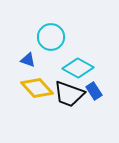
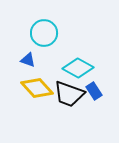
cyan circle: moved 7 px left, 4 px up
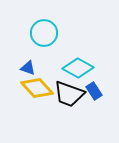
blue triangle: moved 8 px down
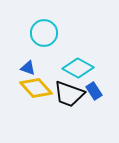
yellow diamond: moved 1 px left
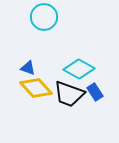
cyan circle: moved 16 px up
cyan diamond: moved 1 px right, 1 px down
blue rectangle: moved 1 px right, 1 px down
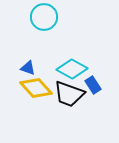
cyan diamond: moved 7 px left
blue rectangle: moved 2 px left, 7 px up
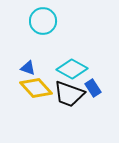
cyan circle: moved 1 px left, 4 px down
blue rectangle: moved 3 px down
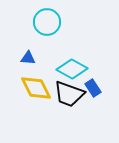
cyan circle: moved 4 px right, 1 px down
blue triangle: moved 10 px up; rotated 14 degrees counterclockwise
yellow diamond: rotated 16 degrees clockwise
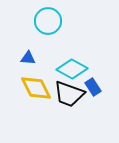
cyan circle: moved 1 px right, 1 px up
blue rectangle: moved 1 px up
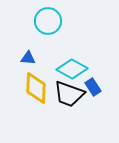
yellow diamond: rotated 28 degrees clockwise
